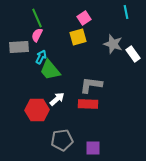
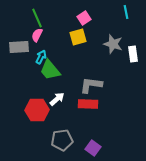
white rectangle: rotated 28 degrees clockwise
purple square: rotated 35 degrees clockwise
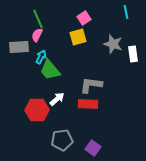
green line: moved 1 px right, 1 px down
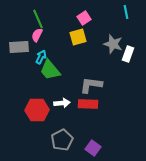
white rectangle: moved 5 px left; rotated 28 degrees clockwise
white arrow: moved 5 px right, 4 px down; rotated 35 degrees clockwise
gray pentagon: rotated 20 degrees counterclockwise
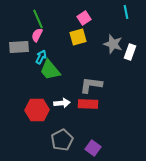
white rectangle: moved 2 px right, 2 px up
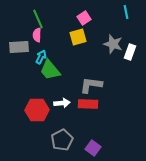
pink semicircle: rotated 24 degrees counterclockwise
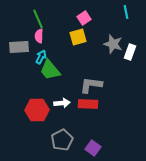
pink semicircle: moved 2 px right, 1 px down
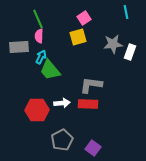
gray star: rotated 24 degrees counterclockwise
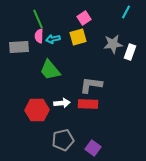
cyan line: rotated 40 degrees clockwise
cyan arrow: moved 12 px right, 18 px up; rotated 128 degrees counterclockwise
gray pentagon: moved 1 px right; rotated 15 degrees clockwise
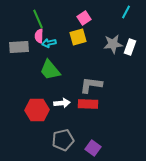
cyan arrow: moved 4 px left, 4 px down
white rectangle: moved 5 px up
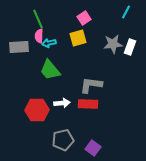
yellow square: moved 1 px down
